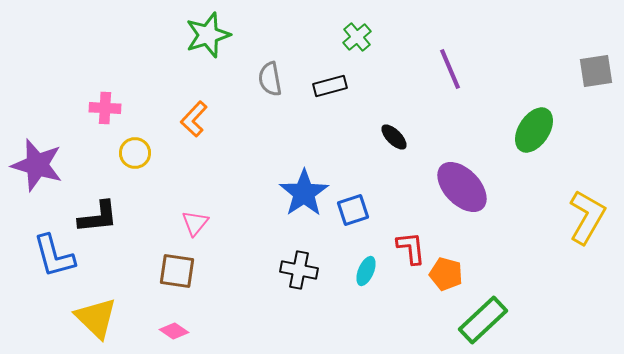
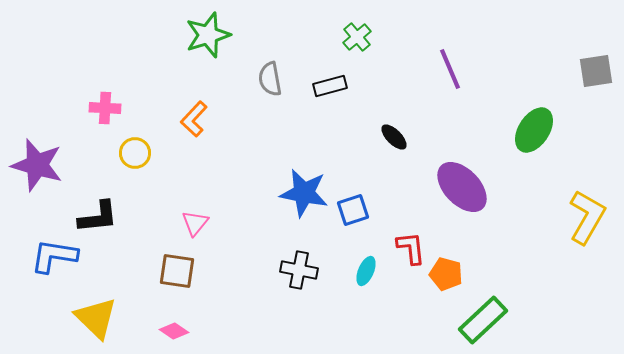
blue star: rotated 27 degrees counterclockwise
blue L-shape: rotated 114 degrees clockwise
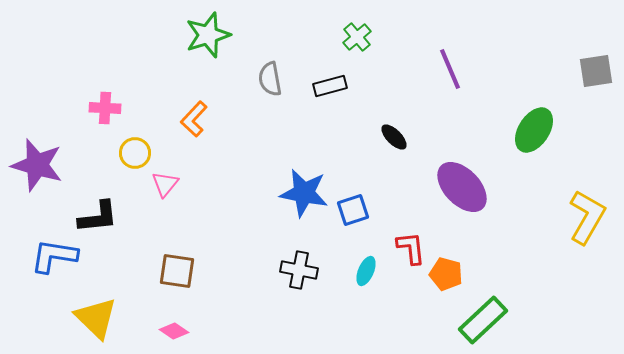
pink triangle: moved 30 px left, 39 px up
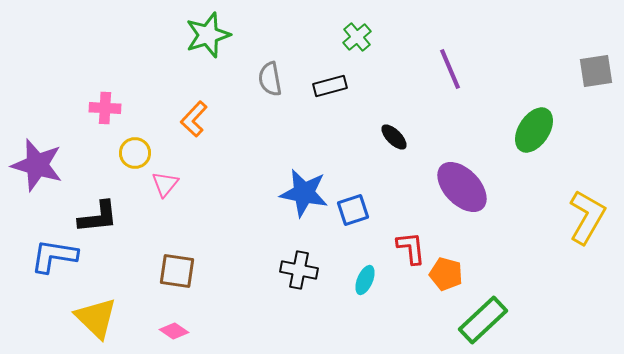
cyan ellipse: moved 1 px left, 9 px down
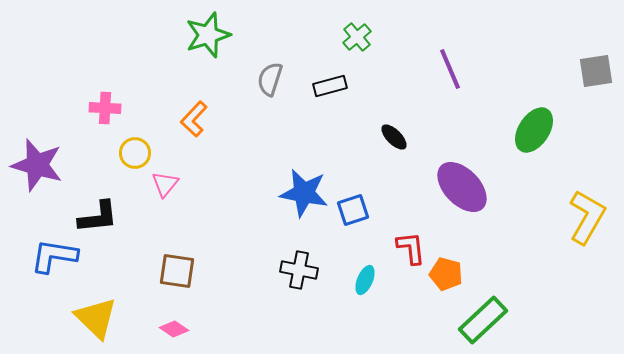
gray semicircle: rotated 28 degrees clockwise
pink diamond: moved 2 px up
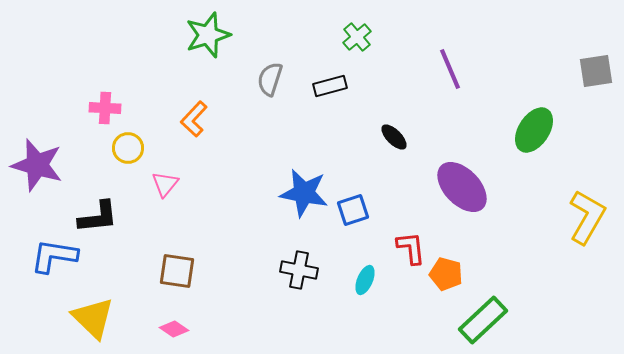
yellow circle: moved 7 px left, 5 px up
yellow triangle: moved 3 px left
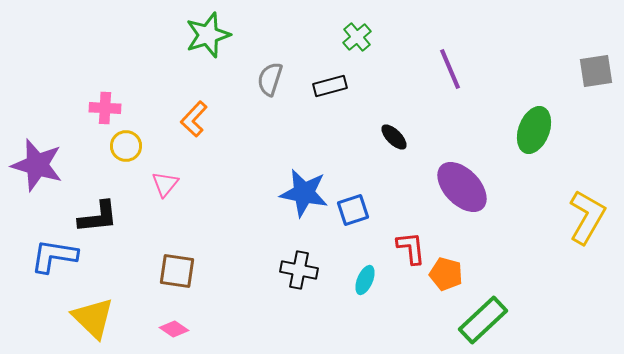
green ellipse: rotated 12 degrees counterclockwise
yellow circle: moved 2 px left, 2 px up
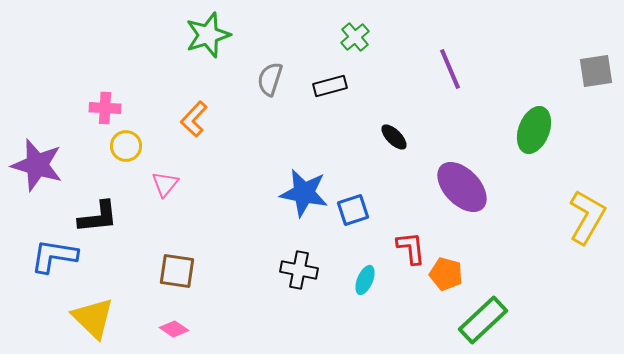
green cross: moved 2 px left
